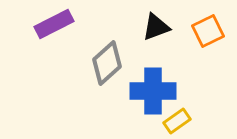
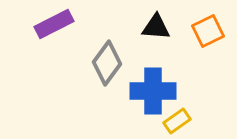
black triangle: rotated 24 degrees clockwise
gray diamond: rotated 12 degrees counterclockwise
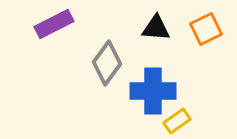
black triangle: moved 1 px down
orange square: moved 2 px left, 2 px up
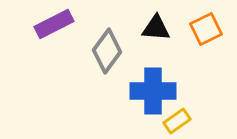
gray diamond: moved 12 px up
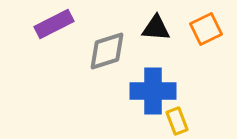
gray diamond: rotated 36 degrees clockwise
yellow rectangle: rotated 76 degrees counterclockwise
